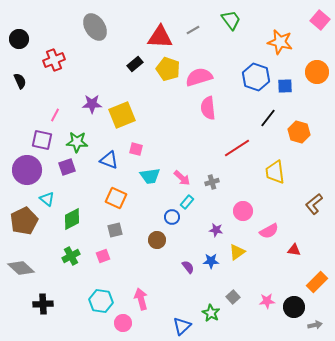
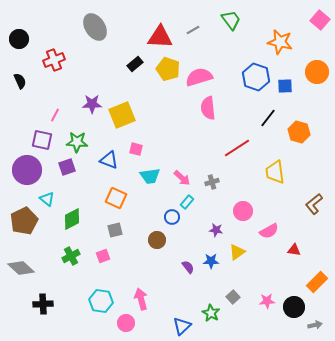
pink circle at (123, 323): moved 3 px right
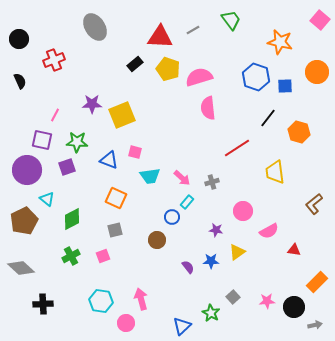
pink square at (136, 149): moved 1 px left, 3 px down
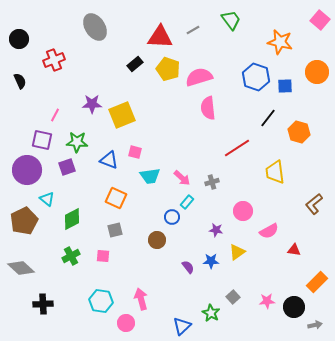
pink square at (103, 256): rotated 24 degrees clockwise
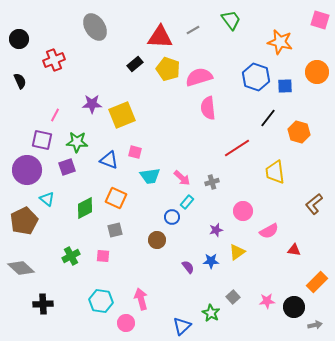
pink square at (320, 20): rotated 24 degrees counterclockwise
green diamond at (72, 219): moved 13 px right, 11 px up
purple star at (216, 230): rotated 24 degrees counterclockwise
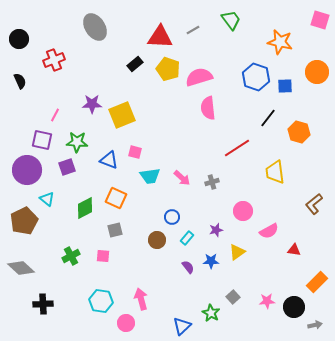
cyan rectangle at (187, 202): moved 36 px down
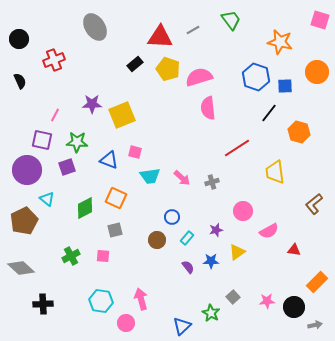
black line at (268, 118): moved 1 px right, 5 px up
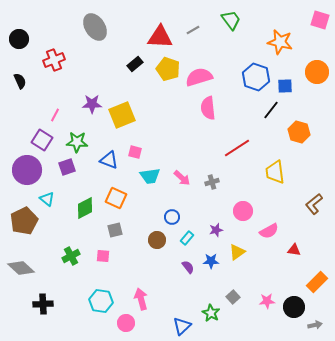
black line at (269, 113): moved 2 px right, 3 px up
purple square at (42, 140): rotated 20 degrees clockwise
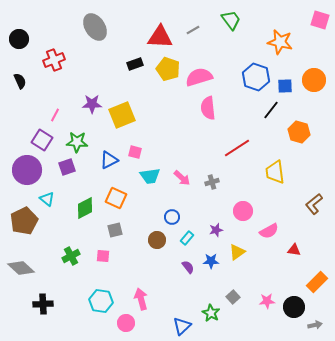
black rectangle at (135, 64): rotated 21 degrees clockwise
orange circle at (317, 72): moved 3 px left, 8 px down
blue triangle at (109, 160): rotated 48 degrees counterclockwise
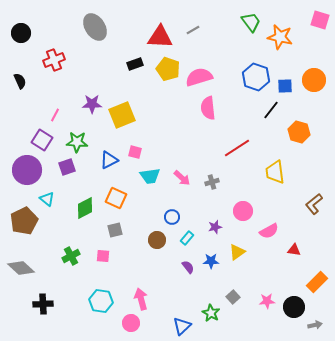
green trapezoid at (231, 20): moved 20 px right, 2 px down
black circle at (19, 39): moved 2 px right, 6 px up
orange star at (280, 42): moved 5 px up
purple star at (216, 230): moved 1 px left, 3 px up
pink circle at (126, 323): moved 5 px right
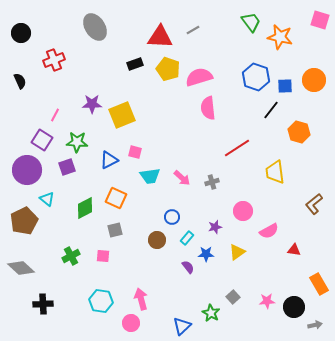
blue star at (211, 261): moved 5 px left, 7 px up
orange rectangle at (317, 282): moved 2 px right, 2 px down; rotated 75 degrees counterclockwise
